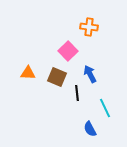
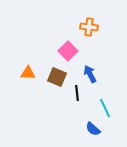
blue semicircle: moved 3 px right; rotated 21 degrees counterclockwise
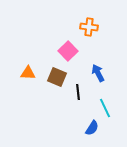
blue arrow: moved 8 px right, 1 px up
black line: moved 1 px right, 1 px up
blue semicircle: moved 1 px left, 1 px up; rotated 98 degrees counterclockwise
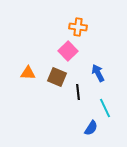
orange cross: moved 11 px left
blue semicircle: moved 1 px left
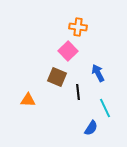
orange triangle: moved 27 px down
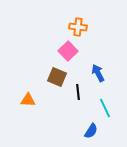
blue semicircle: moved 3 px down
